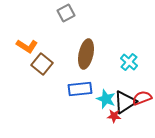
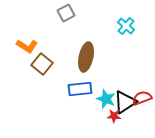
brown ellipse: moved 3 px down
cyan cross: moved 3 px left, 36 px up
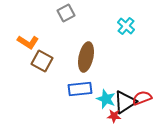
orange L-shape: moved 1 px right, 4 px up
brown square: moved 3 px up; rotated 10 degrees counterclockwise
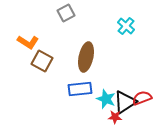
red star: moved 1 px right, 1 px down
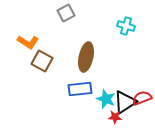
cyan cross: rotated 24 degrees counterclockwise
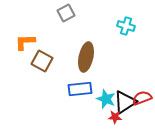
orange L-shape: moved 3 px left; rotated 145 degrees clockwise
